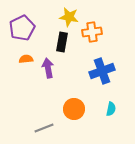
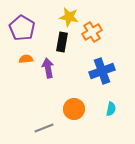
purple pentagon: rotated 15 degrees counterclockwise
orange cross: rotated 24 degrees counterclockwise
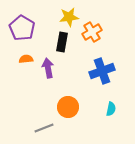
yellow star: rotated 18 degrees counterclockwise
orange circle: moved 6 px left, 2 px up
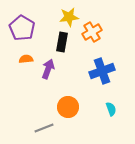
purple arrow: moved 1 px down; rotated 30 degrees clockwise
cyan semicircle: rotated 32 degrees counterclockwise
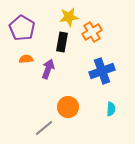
cyan semicircle: rotated 24 degrees clockwise
gray line: rotated 18 degrees counterclockwise
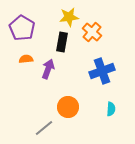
orange cross: rotated 18 degrees counterclockwise
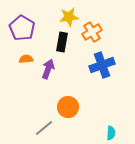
orange cross: rotated 18 degrees clockwise
blue cross: moved 6 px up
cyan semicircle: moved 24 px down
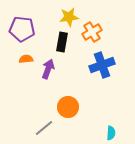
purple pentagon: moved 1 px down; rotated 25 degrees counterclockwise
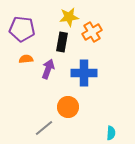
blue cross: moved 18 px left, 8 px down; rotated 20 degrees clockwise
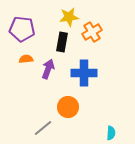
gray line: moved 1 px left
